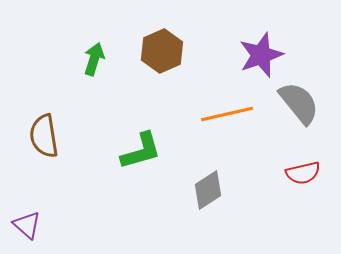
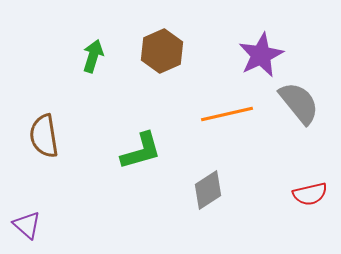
purple star: rotated 6 degrees counterclockwise
green arrow: moved 1 px left, 3 px up
red semicircle: moved 7 px right, 21 px down
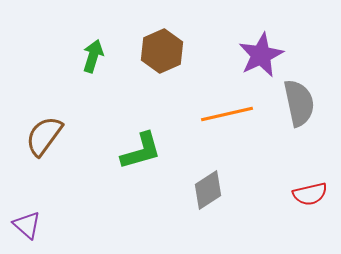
gray semicircle: rotated 27 degrees clockwise
brown semicircle: rotated 45 degrees clockwise
